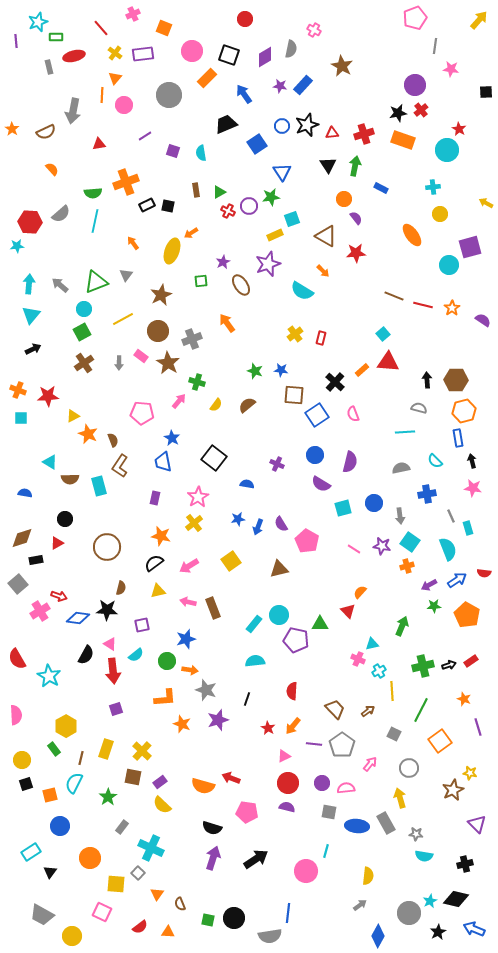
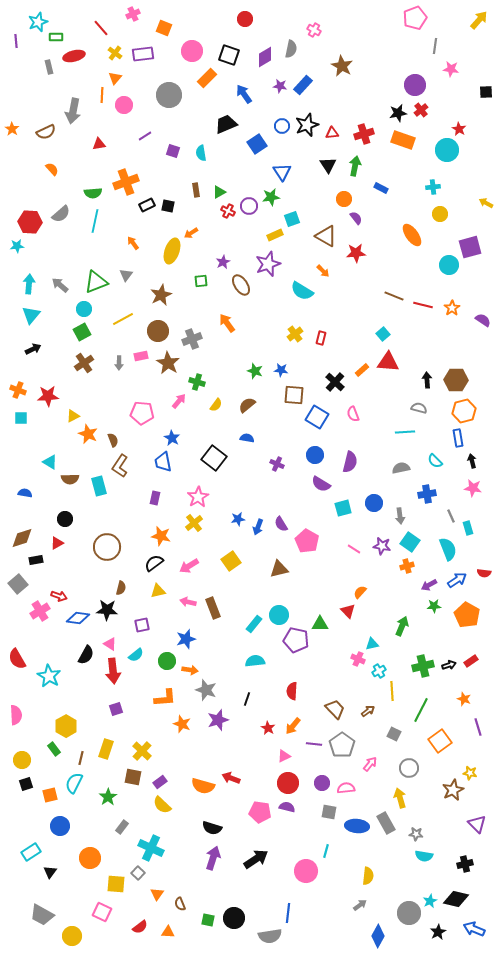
pink rectangle at (141, 356): rotated 48 degrees counterclockwise
blue square at (317, 415): moved 2 px down; rotated 25 degrees counterclockwise
blue semicircle at (247, 484): moved 46 px up
pink pentagon at (247, 812): moved 13 px right
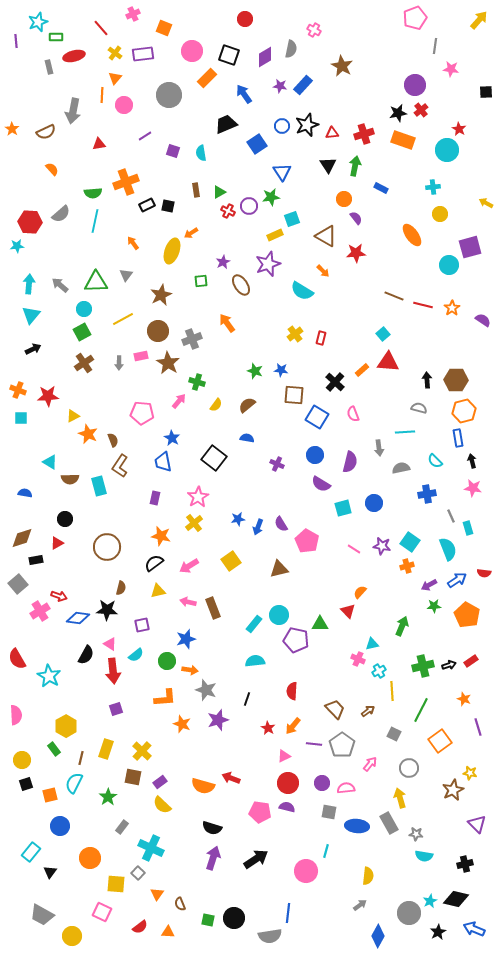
green triangle at (96, 282): rotated 20 degrees clockwise
gray arrow at (400, 516): moved 21 px left, 68 px up
gray rectangle at (386, 823): moved 3 px right
cyan rectangle at (31, 852): rotated 18 degrees counterclockwise
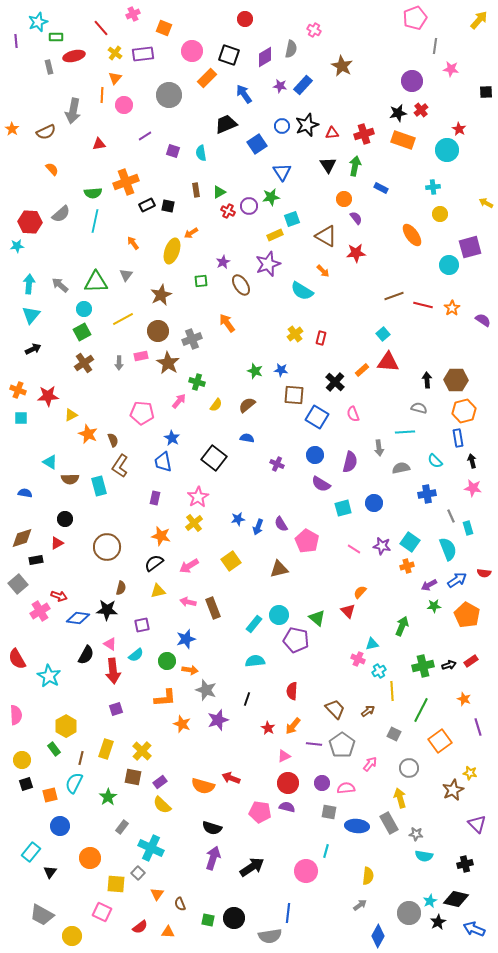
purple circle at (415, 85): moved 3 px left, 4 px up
brown line at (394, 296): rotated 42 degrees counterclockwise
yellow triangle at (73, 416): moved 2 px left, 1 px up
green triangle at (320, 624): moved 3 px left, 6 px up; rotated 42 degrees clockwise
black arrow at (256, 859): moved 4 px left, 8 px down
black star at (438, 932): moved 10 px up
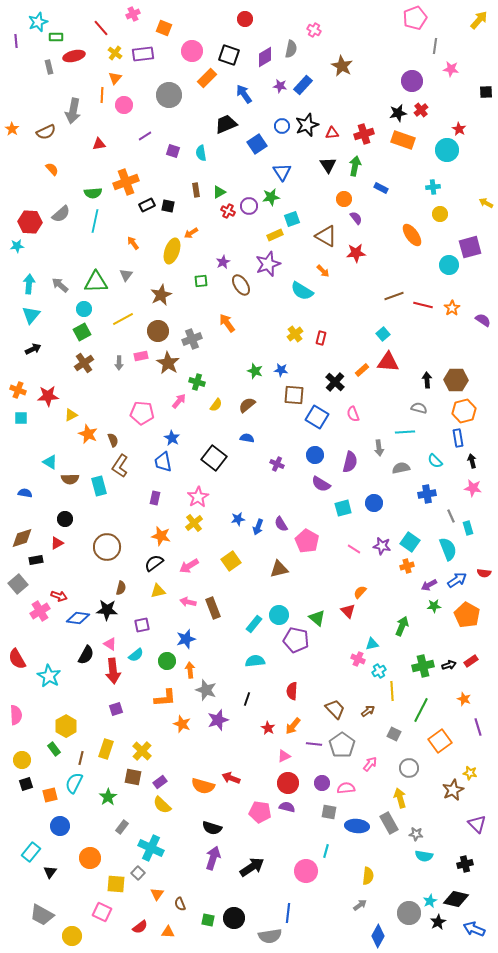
orange arrow at (190, 670): rotated 105 degrees counterclockwise
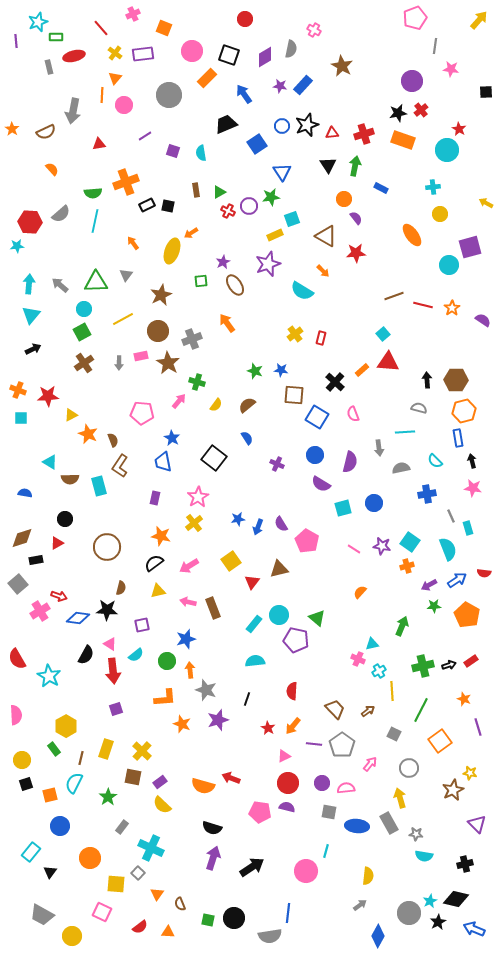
brown ellipse at (241, 285): moved 6 px left
blue semicircle at (247, 438): rotated 48 degrees clockwise
red triangle at (348, 611): moved 96 px left, 29 px up; rotated 21 degrees clockwise
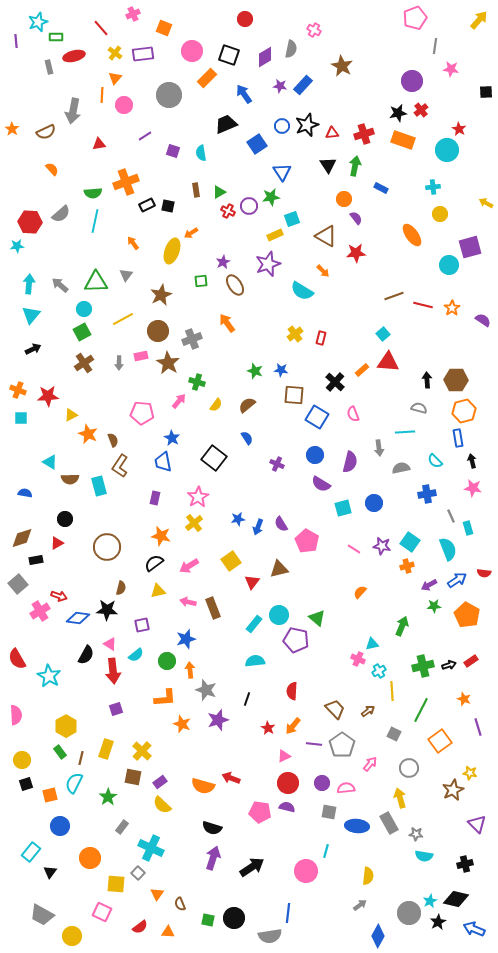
green rectangle at (54, 749): moved 6 px right, 3 px down
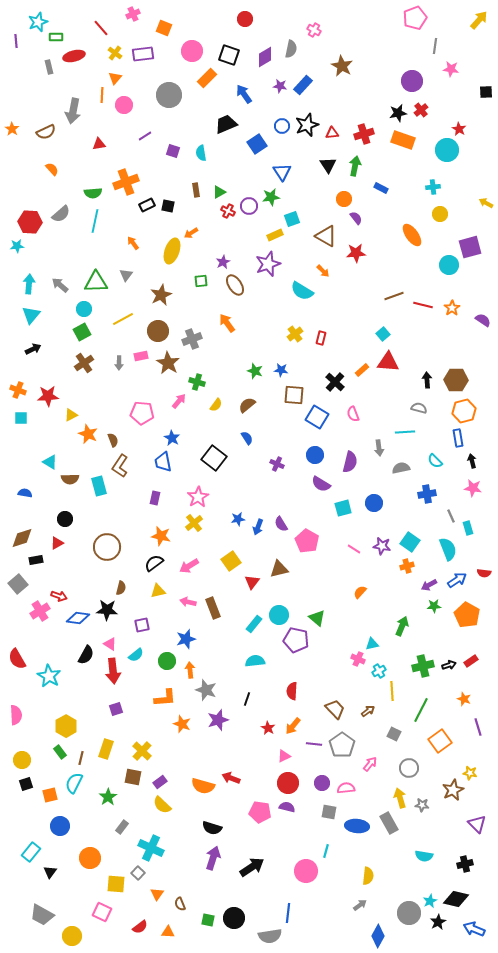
gray star at (416, 834): moved 6 px right, 29 px up
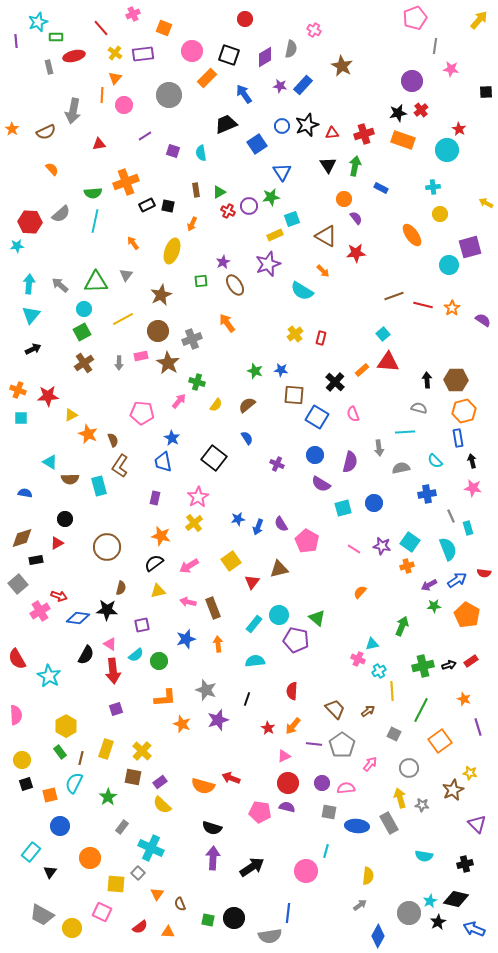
orange arrow at (191, 233): moved 1 px right, 9 px up; rotated 32 degrees counterclockwise
green circle at (167, 661): moved 8 px left
orange arrow at (190, 670): moved 28 px right, 26 px up
purple arrow at (213, 858): rotated 15 degrees counterclockwise
yellow circle at (72, 936): moved 8 px up
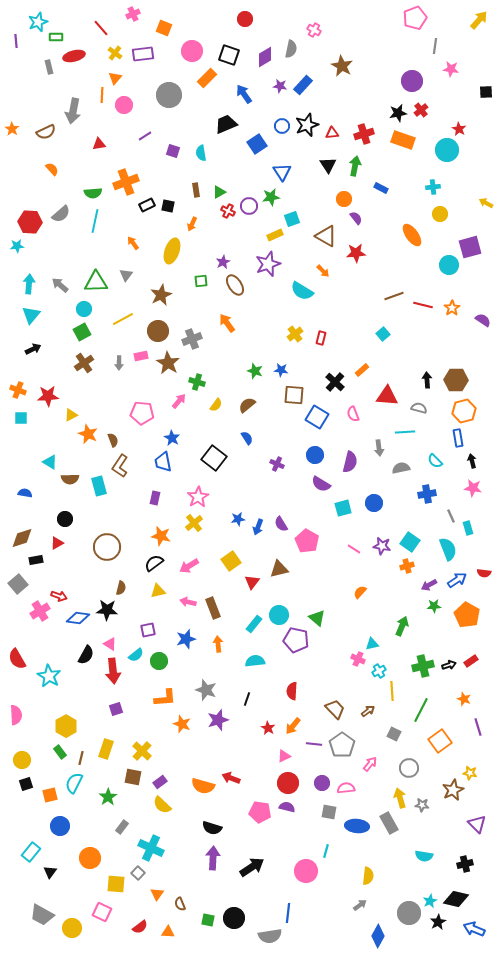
red triangle at (388, 362): moved 1 px left, 34 px down
purple square at (142, 625): moved 6 px right, 5 px down
